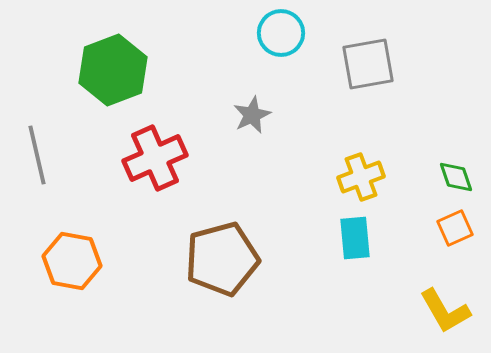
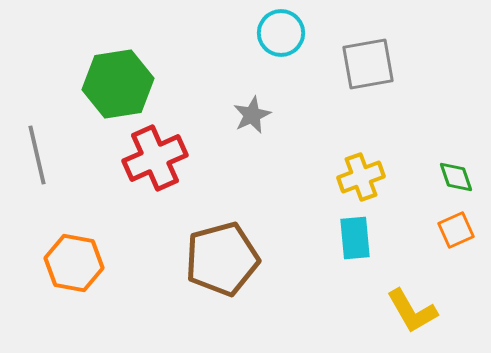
green hexagon: moved 5 px right, 14 px down; rotated 12 degrees clockwise
orange square: moved 1 px right, 2 px down
orange hexagon: moved 2 px right, 2 px down
yellow L-shape: moved 33 px left
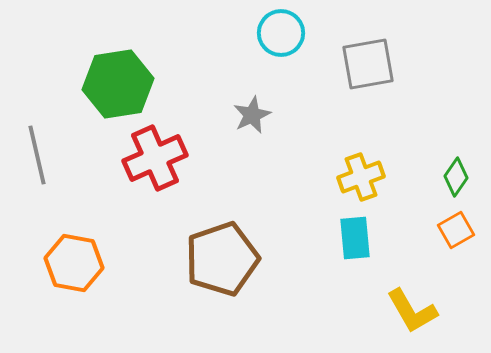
green diamond: rotated 54 degrees clockwise
orange square: rotated 6 degrees counterclockwise
brown pentagon: rotated 4 degrees counterclockwise
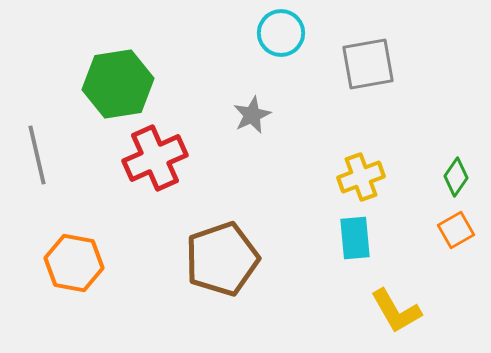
yellow L-shape: moved 16 px left
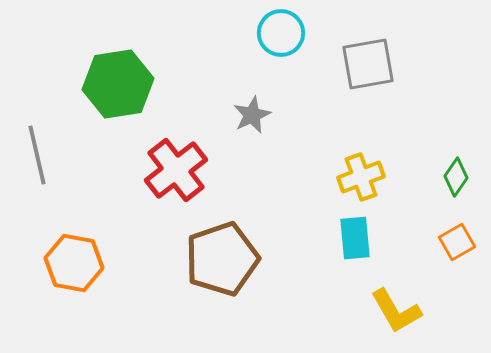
red cross: moved 21 px right, 12 px down; rotated 14 degrees counterclockwise
orange square: moved 1 px right, 12 px down
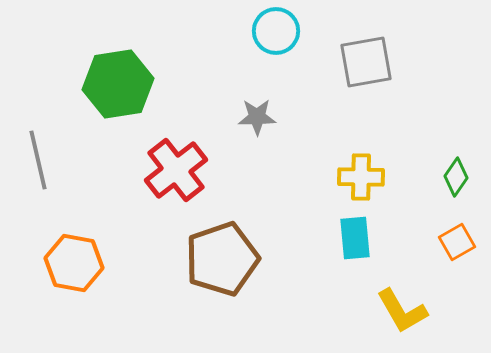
cyan circle: moved 5 px left, 2 px up
gray square: moved 2 px left, 2 px up
gray star: moved 5 px right, 2 px down; rotated 24 degrees clockwise
gray line: moved 1 px right, 5 px down
yellow cross: rotated 21 degrees clockwise
yellow L-shape: moved 6 px right
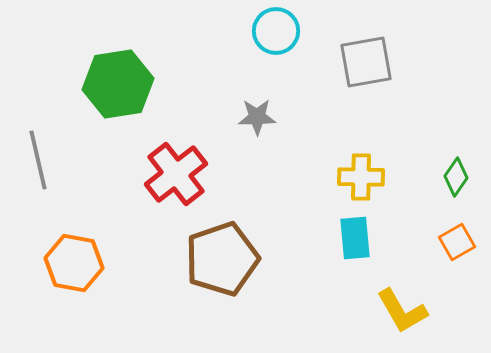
red cross: moved 4 px down
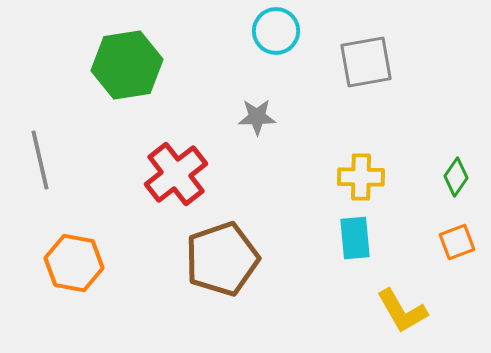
green hexagon: moved 9 px right, 19 px up
gray line: moved 2 px right
orange square: rotated 9 degrees clockwise
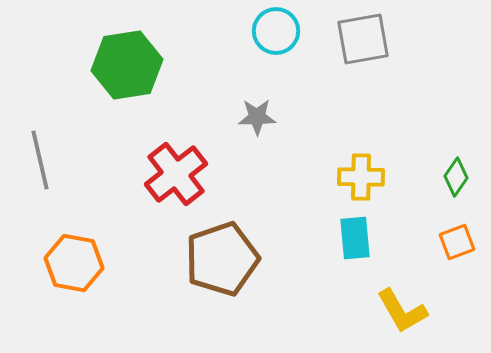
gray square: moved 3 px left, 23 px up
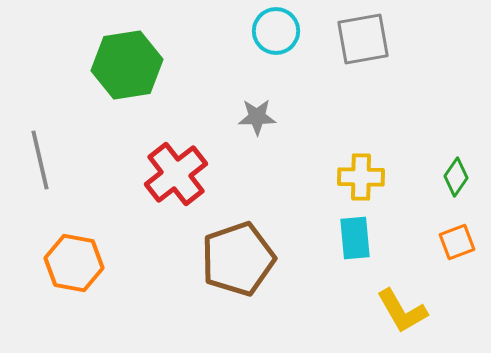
brown pentagon: moved 16 px right
